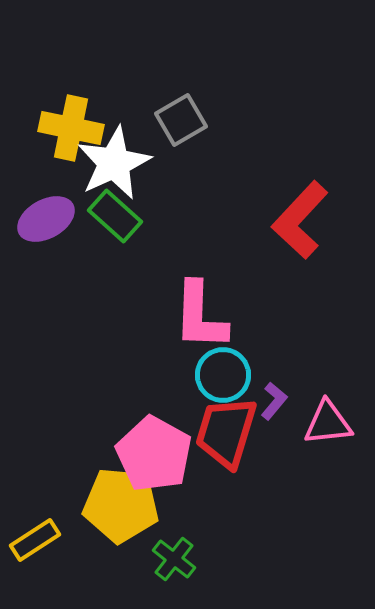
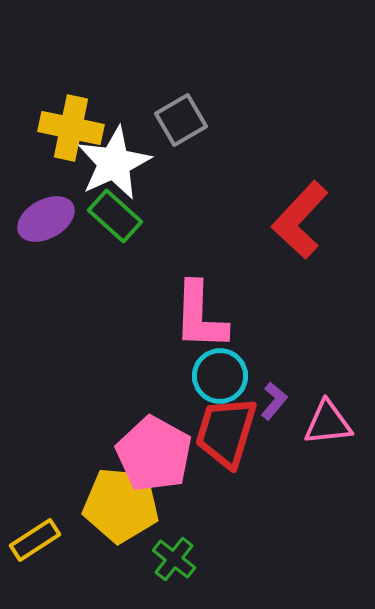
cyan circle: moved 3 px left, 1 px down
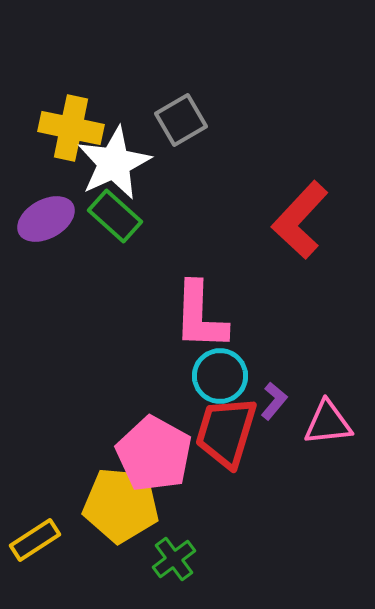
green cross: rotated 15 degrees clockwise
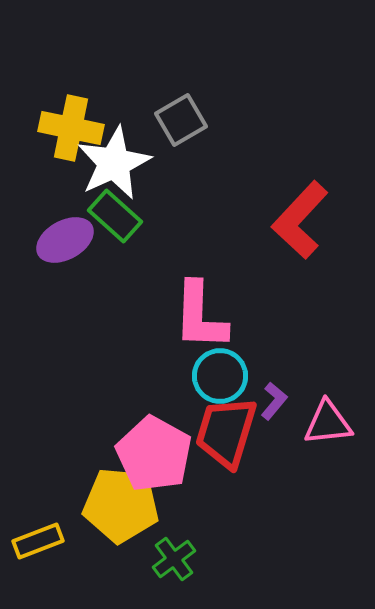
purple ellipse: moved 19 px right, 21 px down
yellow rectangle: moved 3 px right, 1 px down; rotated 12 degrees clockwise
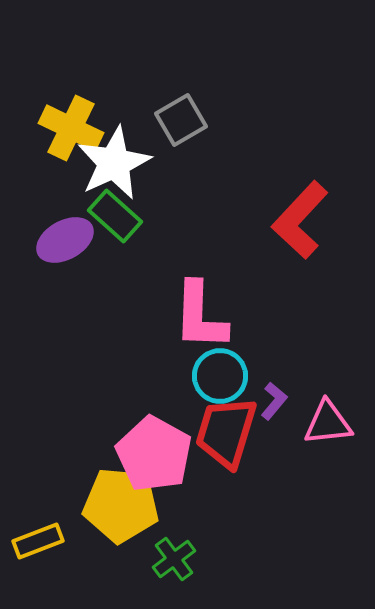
yellow cross: rotated 14 degrees clockwise
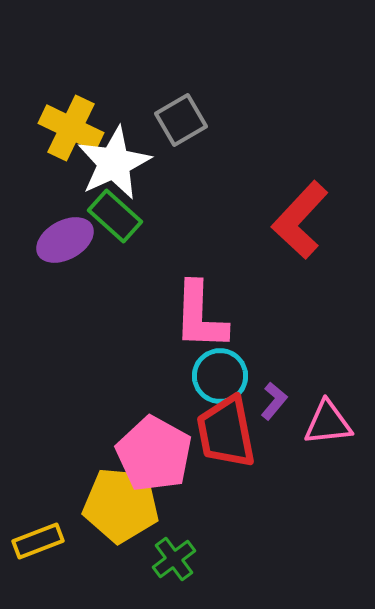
red trapezoid: rotated 28 degrees counterclockwise
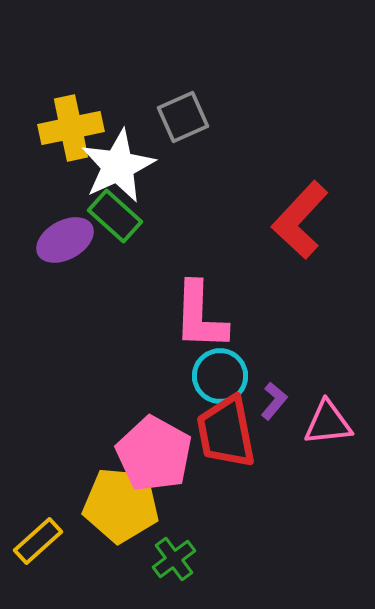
gray square: moved 2 px right, 3 px up; rotated 6 degrees clockwise
yellow cross: rotated 38 degrees counterclockwise
white star: moved 4 px right, 3 px down
yellow rectangle: rotated 21 degrees counterclockwise
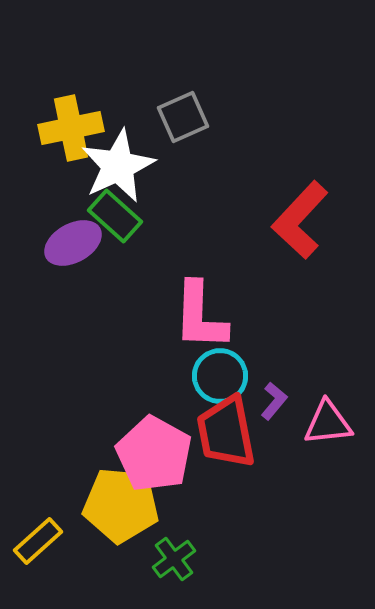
purple ellipse: moved 8 px right, 3 px down
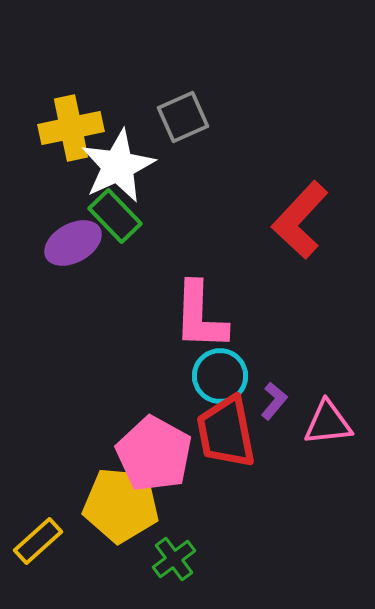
green rectangle: rotated 4 degrees clockwise
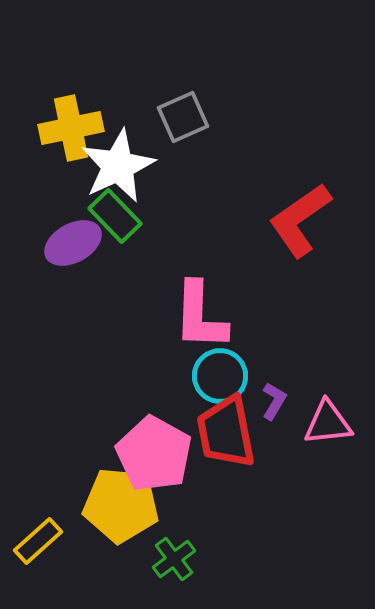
red L-shape: rotated 12 degrees clockwise
purple L-shape: rotated 9 degrees counterclockwise
